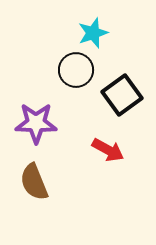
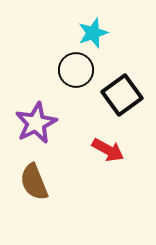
purple star: rotated 27 degrees counterclockwise
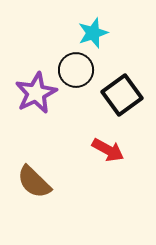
purple star: moved 30 px up
brown semicircle: rotated 24 degrees counterclockwise
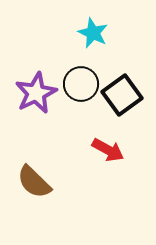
cyan star: rotated 28 degrees counterclockwise
black circle: moved 5 px right, 14 px down
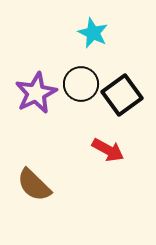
brown semicircle: moved 3 px down
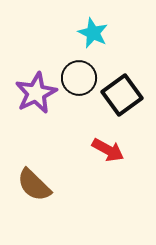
black circle: moved 2 px left, 6 px up
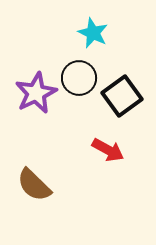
black square: moved 1 px down
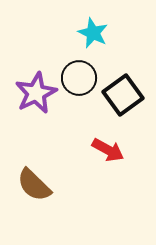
black square: moved 1 px right, 1 px up
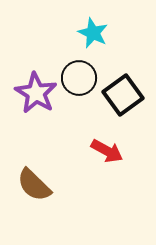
purple star: rotated 15 degrees counterclockwise
red arrow: moved 1 px left, 1 px down
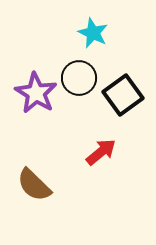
red arrow: moved 6 px left, 1 px down; rotated 68 degrees counterclockwise
